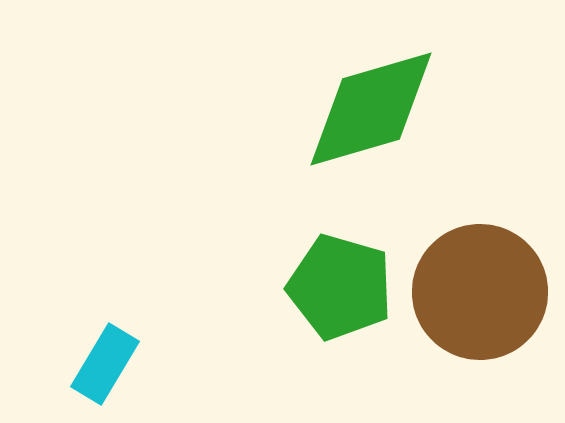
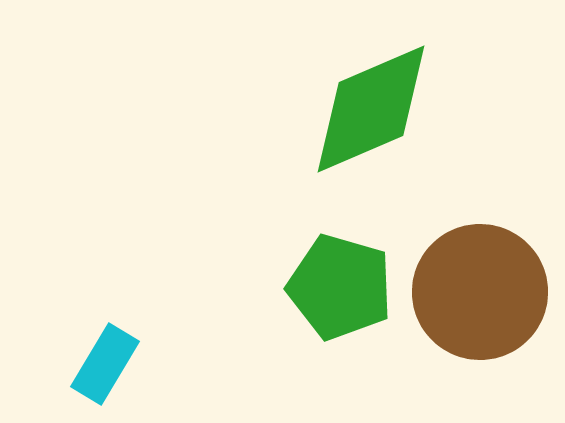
green diamond: rotated 7 degrees counterclockwise
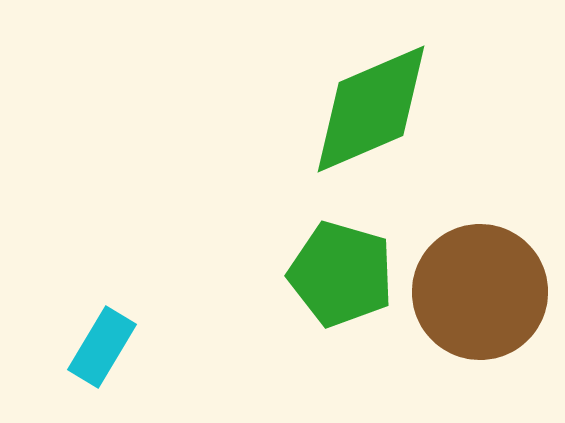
green pentagon: moved 1 px right, 13 px up
cyan rectangle: moved 3 px left, 17 px up
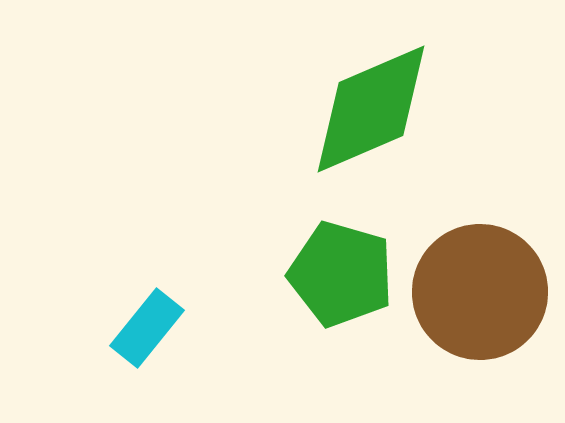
cyan rectangle: moved 45 px right, 19 px up; rotated 8 degrees clockwise
